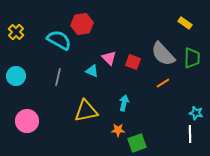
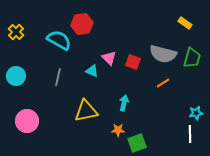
gray semicircle: rotated 32 degrees counterclockwise
green trapezoid: rotated 15 degrees clockwise
cyan star: rotated 24 degrees counterclockwise
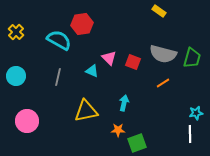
yellow rectangle: moved 26 px left, 12 px up
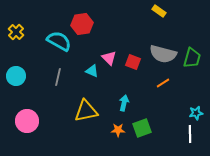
cyan semicircle: moved 1 px down
green square: moved 5 px right, 15 px up
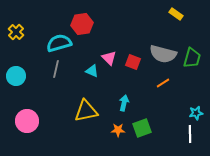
yellow rectangle: moved 17 px right, 3 px down
cyan semicircle: moved 2 px down; rotated 45 degrees counterclockwise
gray line: moved 2 px left, 8 px up
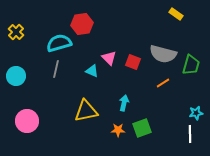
green trapezoid: moved 1 px left, 7 px down
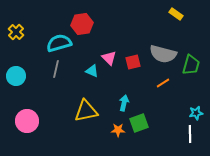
red square: rotated 35 degrees counterclockwise
green square: moved 3 px left, 5 px up
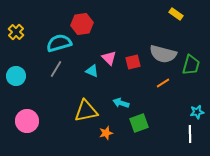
gray line: rotated 18 degrees clockwise
cyan arrow: moved 3 px left; rotated 84 degrees counterclockwise
cyan star: moved 1 px right, 1 px up
orange star: moved 12 px left, 3 px down; rotated 16 degrees counterclockwise
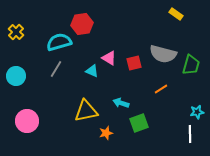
cyan semicircle: moved 1 px up
pink triangle: rotated 14 degrees counterclockwise
red square: moved 1 px right, 1 px down
orange line: moved 2 px left, 6 px down
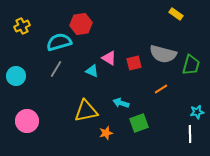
red hexagon: moved 1 px left
yellow cross: moved 6 px right, 6 px up; rotated 21 degrees clockwise
